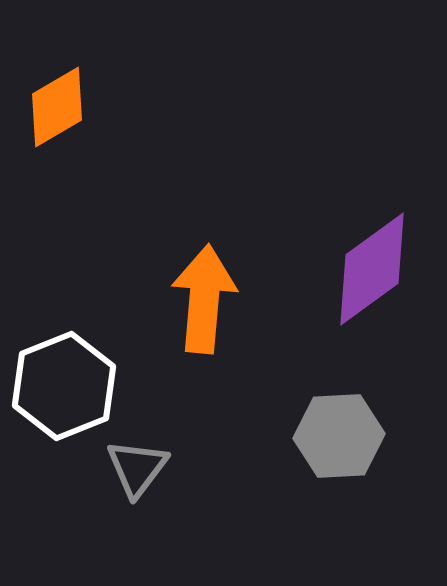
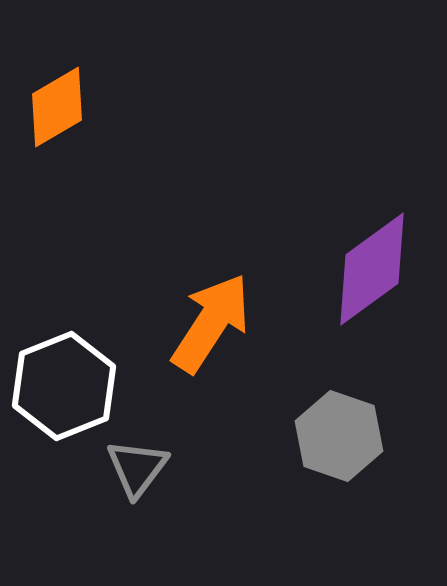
orange arrow: moved 7 px right, 24 px down; rotated 28 degrees clockwise
gray hexagon: rotated 22 degrees clockwise
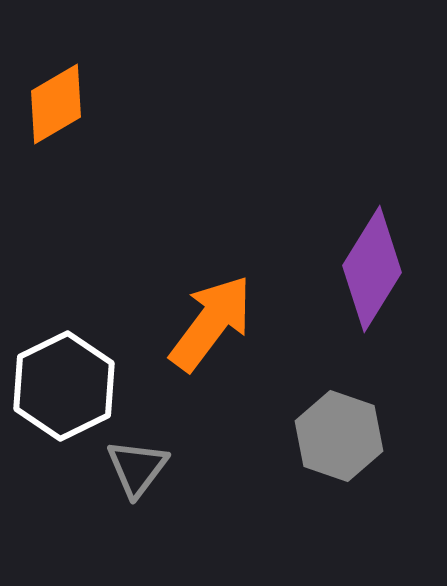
orange diamond: moved 1 px left, 3 px up
purple diamond: rotated 22 degrees counterclockwise
orange arrow: rotated 4 degrees clockwise
white hexagon: rotated 4 degrees counterclockwise
